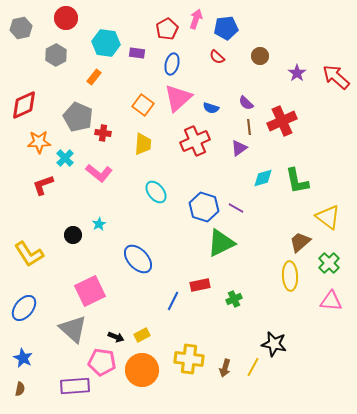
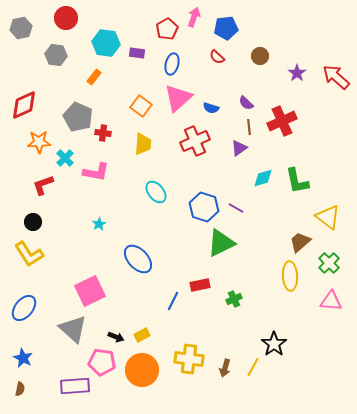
pink arrow at (196, 19): moved 2 px left, 2 px up
gray hexagon at (56, 55): rotated 25 degrees counterclockwise
orange square at (143, 105): moved 2 px left, 1 px down
pink L-shape at (99, 173): moved 3 px left, 1 px up; rotated 28 degrees counterclockwise
black circle at (73, 235): moved 40 px left, 13 px up
black star at (274, 344): rotated 25 degrees clockwise
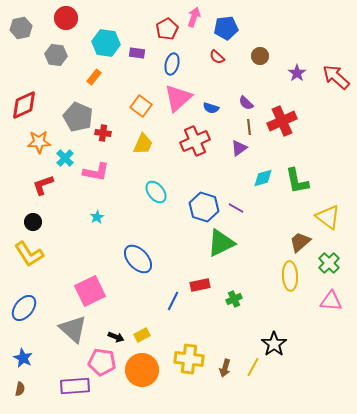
yellow trapezoid at (143, 144): rotated 20 degrees clockwise
cyan star at (99, 224): moved 2 px left, 7 px up
